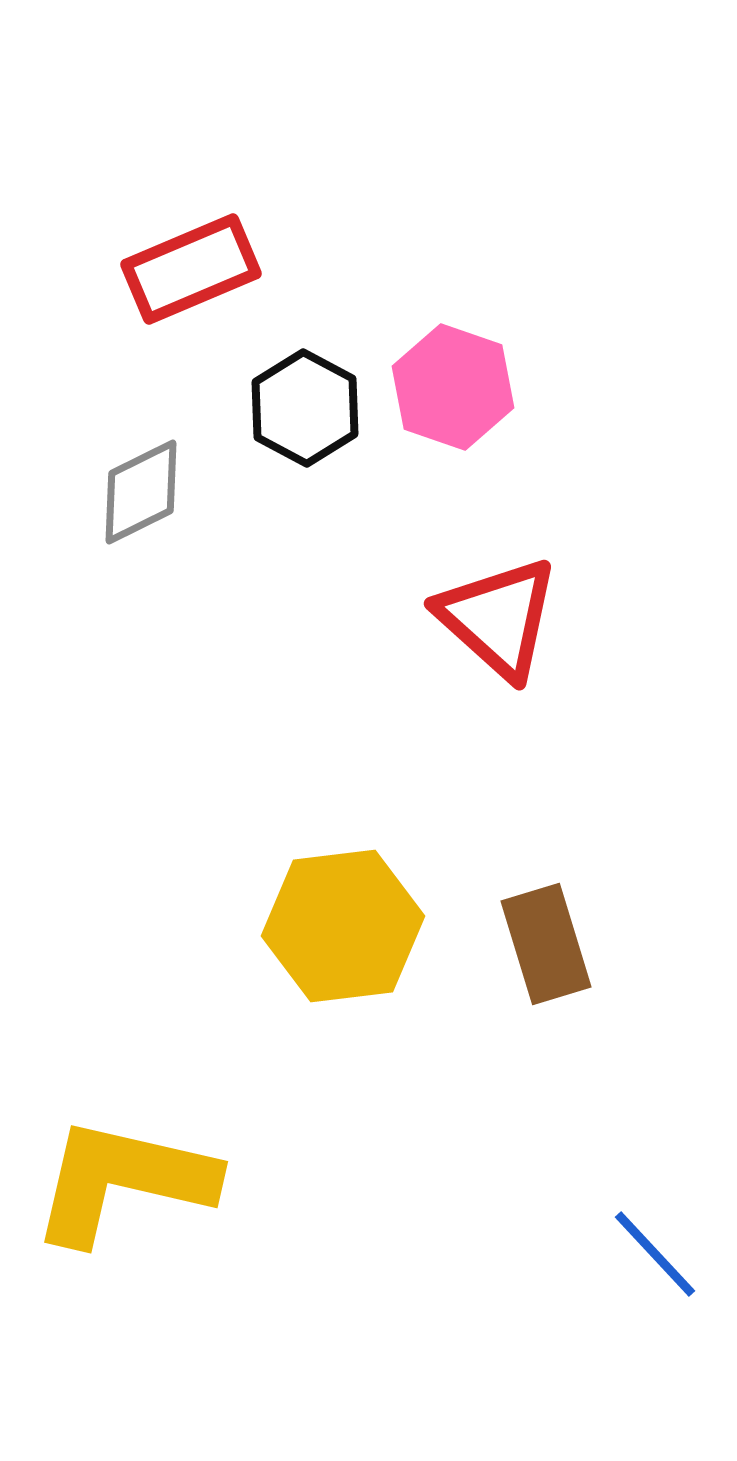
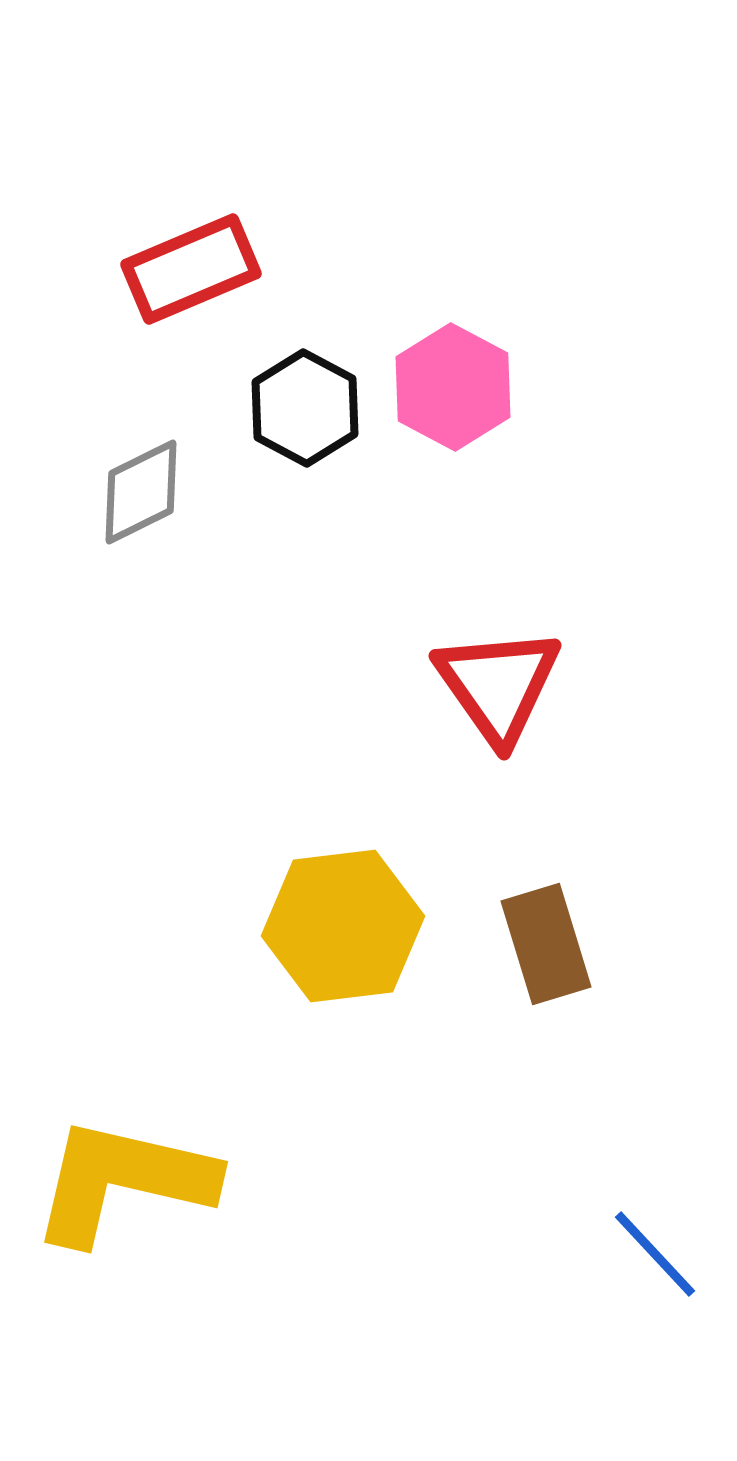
pink hexagon: rotated 9 degrees clockwise
red triangle: moved 67 px down; rotated 13 degrees clockwise
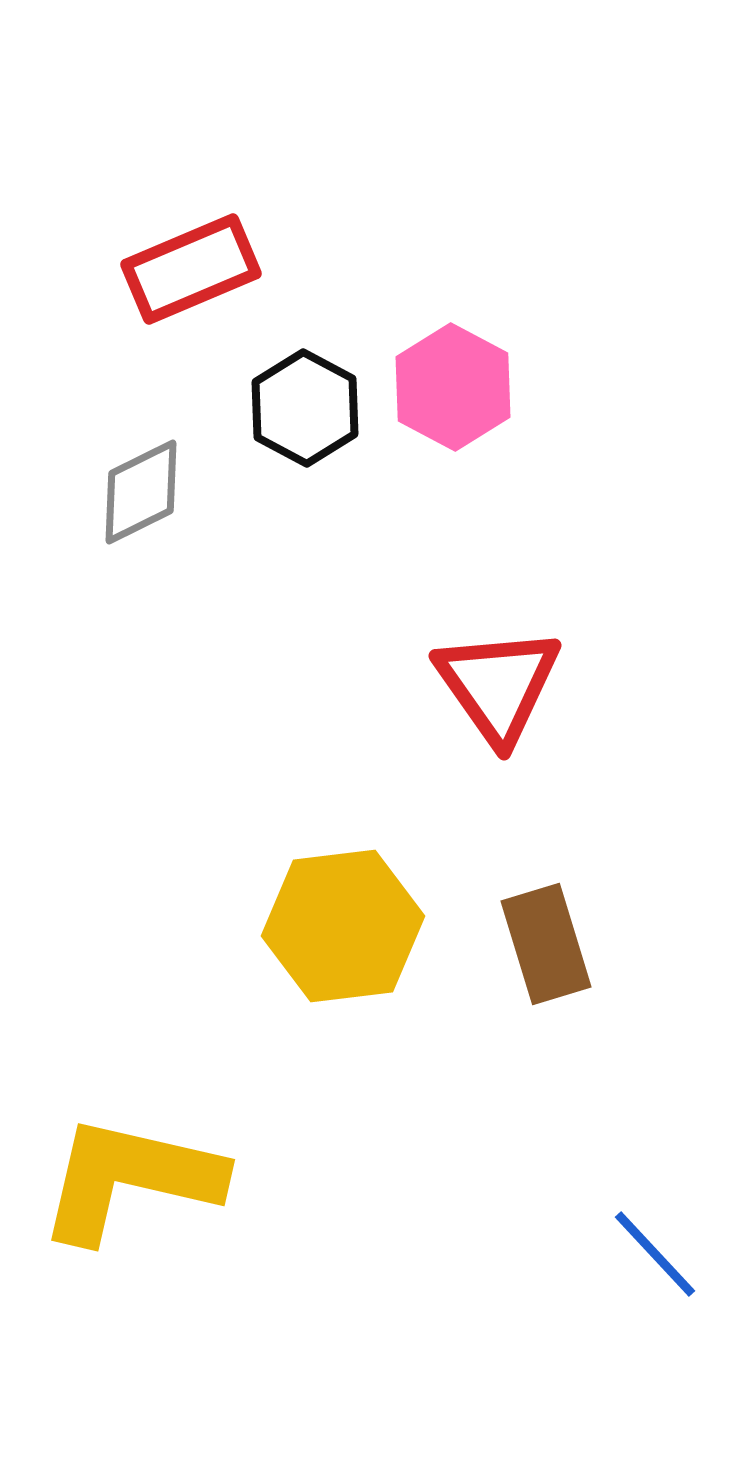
yellow L-shape: moved 7 px right, 2 px up
